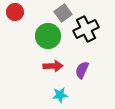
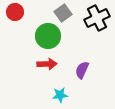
black cross: moved 11 px right, 11 px up
red arrow: moved 6 px left, 2 px up
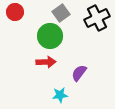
gray square: moved 2 px left
green circle: moved 2 px right
red arrow: moved 1 px left, 2 px up
purple semicircle: moved 3 px left, 3 px down; rotated 12 degrees clockwise
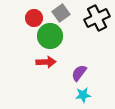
red circle: moved 19 px right, 6 px down
cyan star: moved 23 px right
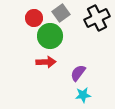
purple semicircle: moved 1 px left
